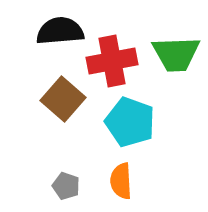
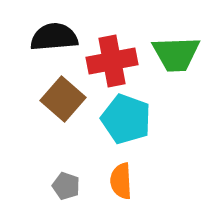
black semicircle: moved 6 px left, 6 px down
cyan pentagon: moved 4 px left, 3 px up
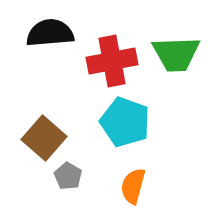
black semicircle: moved 4 px left, 4 px up
brown square: moved 19 px left, 39 px down
cyan pentagon: moved 1 px left, 3 px down
orange semicircle: moved 12 px right, 5 px down; rotated 18 degrees clockwise
gray pentagon: moved 2 px right, 10 px up; rotated 12 degrees clockwise
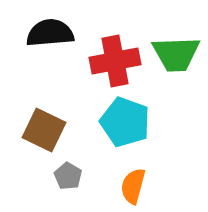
red cross: moved 3 px right
brown square: moved 8 px up; rotated 15 degrees counterclockwise
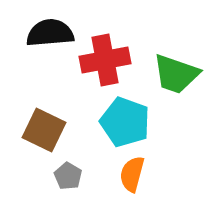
green trapezoid: moved 20 px down; rotated 21 degrees clockwise
red cross: moved 10 px left, 1 px up
orange semicircle: moved 1 px left, 12 px up
